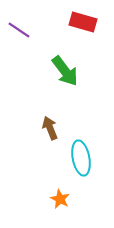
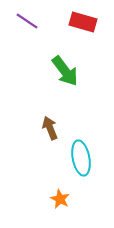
purple line: moved 8 px right, 9 px up
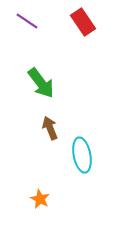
red rectangle: rotated 40 degrees clockwise
green arrow: moved 24 px left, 12 px down
cyan ellipse: moved 1 px right, 3 px up
orange star: moved 20 px left
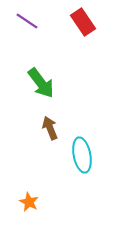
orange star: moved 11 px left, 3 px down
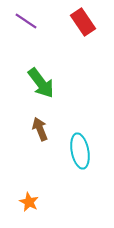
purple line: moved 1 px left
brown arrow: moved 10 px left, 1 px down
cyan ellipse: moved 2 px left, 4 px up
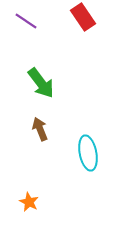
red rectangle: moved 5 px up
cyan ellipse: moved 8 px right, 2 px down
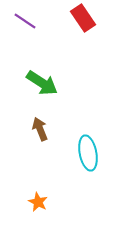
red rectangle: moved 1 px down
purple line: moved 1 px left
green arrow: moved 1 px right; rotated 20 degrees counterclockwise
orange star: moved 9 px right
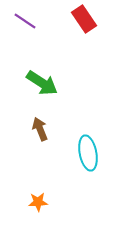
red rectangle: moved 1 px right, 1 px down
orange star: rotated 30 degrees counterclockwise
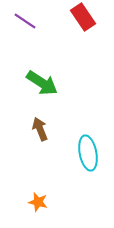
red rectangle: moved 1 px left, 2 px up
orange star: rotated 18 degrees clockwise
